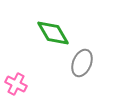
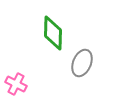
green diamond: rotated 32 degrees clockwise
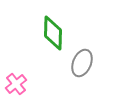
pink cross: rotated 25 degrees clockwise
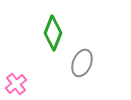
green diamond: rotated 20 degrees clockwise
